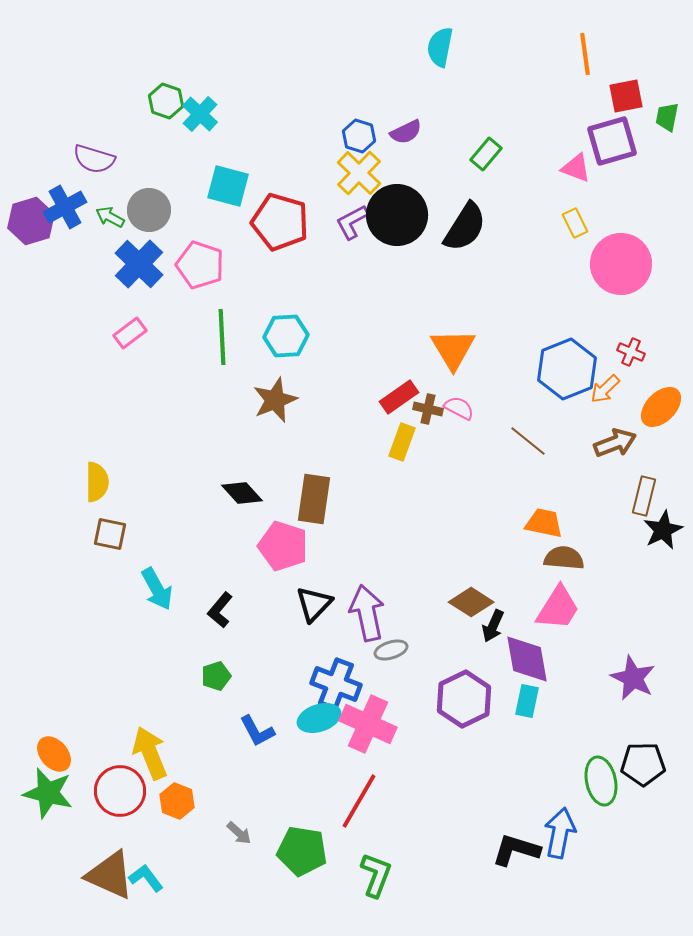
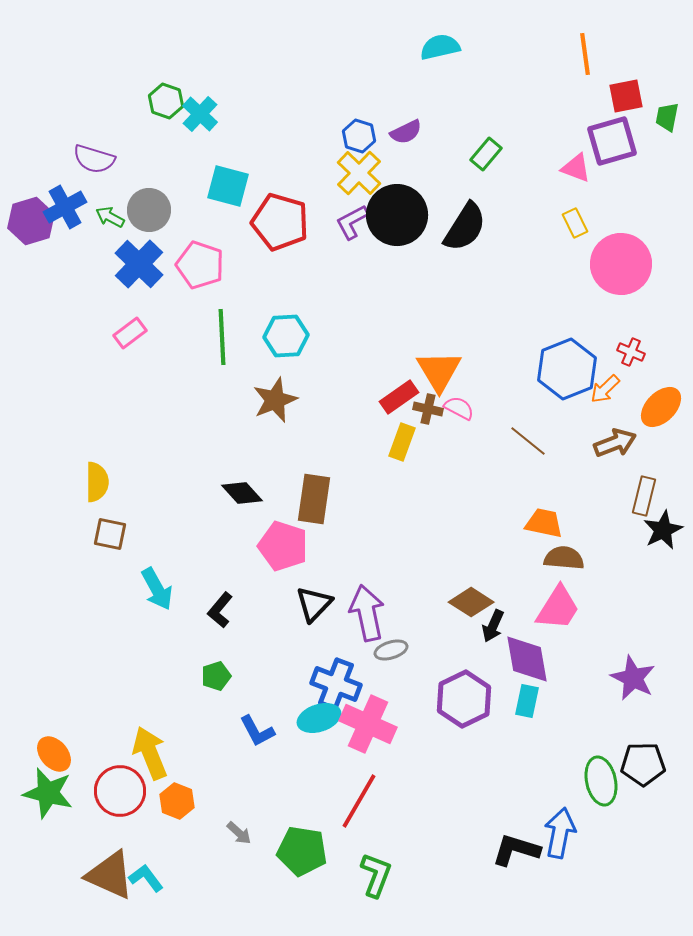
cyan semicircle at (440, 47): rotated 66 degrees clockwise
orange triangle at (453, 349): moved 14 px left, 22 px down
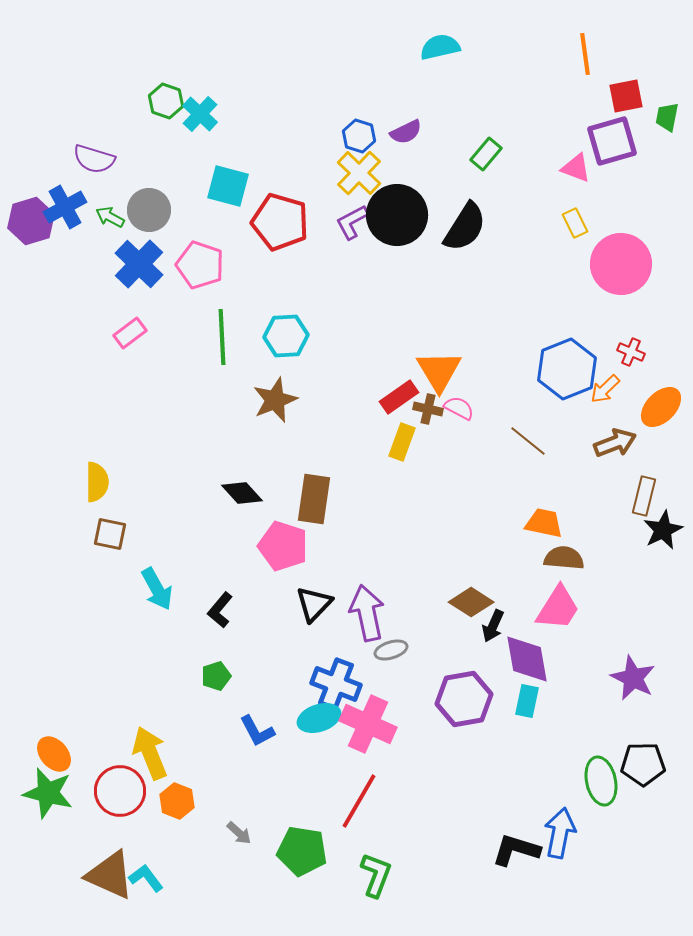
purple hexagon at (464, 699): rotated 16 degrees clockwise
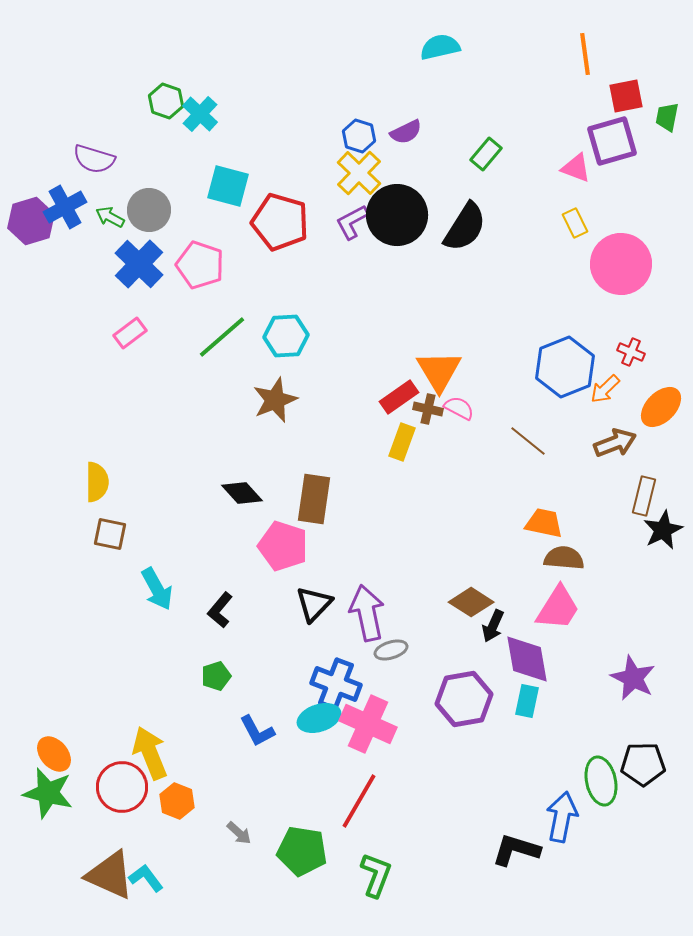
green line at (222, 337): rotated 52 degrees clockwise
blue hexagon at (567, 369): moved 2 px left, 2 px up
red circle at (120, 791): moved 2 px right, 4 px up
blue arrow at (560, 833): moved 2 px right, 16 px up
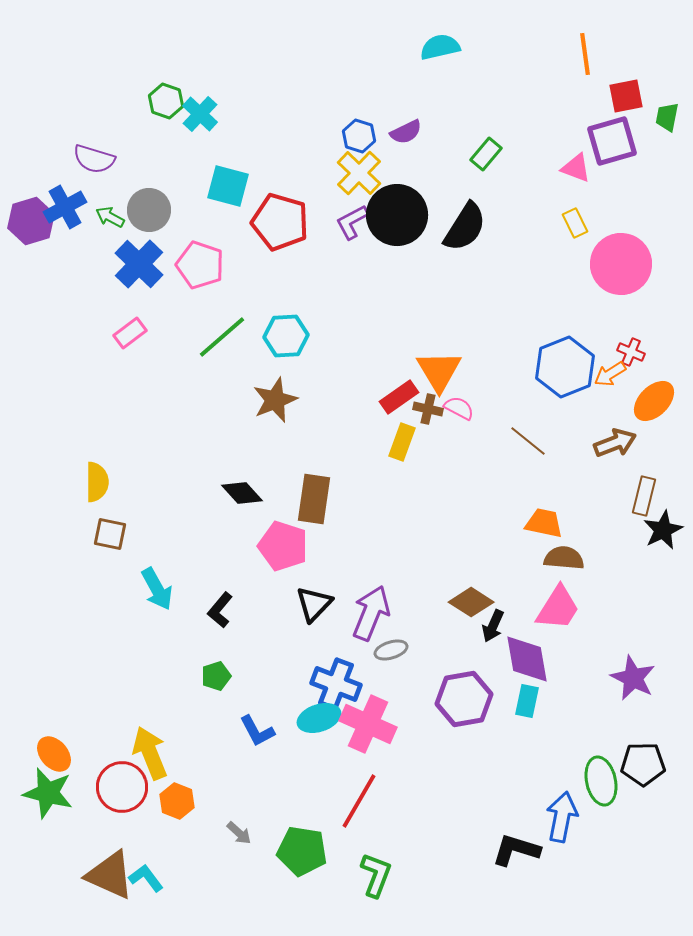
orange arrow at (605, 389): moved 5 px right, 15 px up; rotated 12 degrees clockwise
orange ellipse at (661, 407): moved 7 px left, 6 px up
purple arrow at (367, 613): moved 4 px right; rotated 34 degrees clockwise
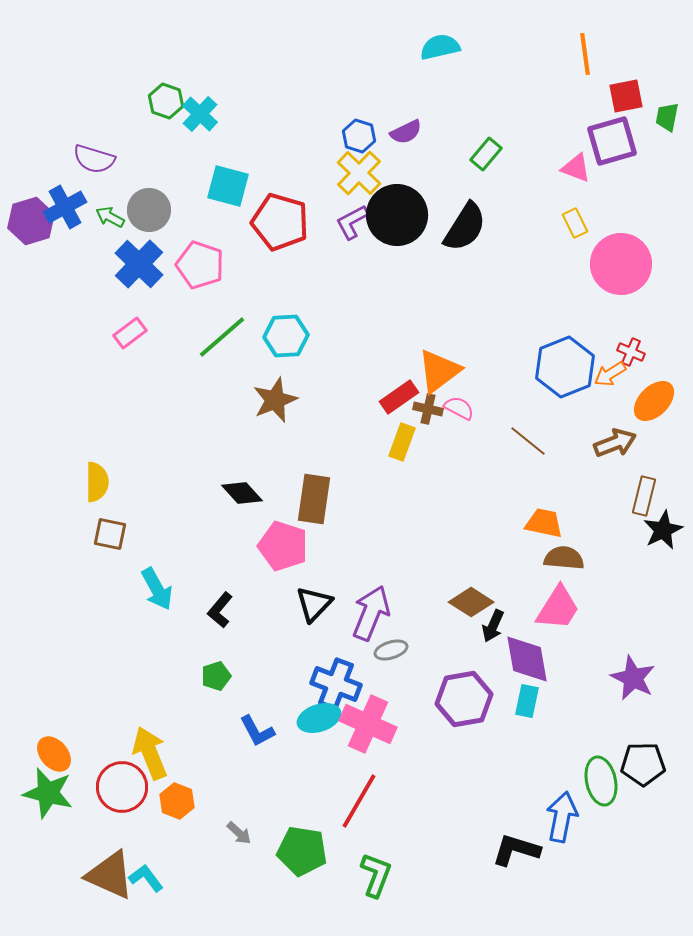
orange triangle at (439, 371): rotated 24 degrees clockwise
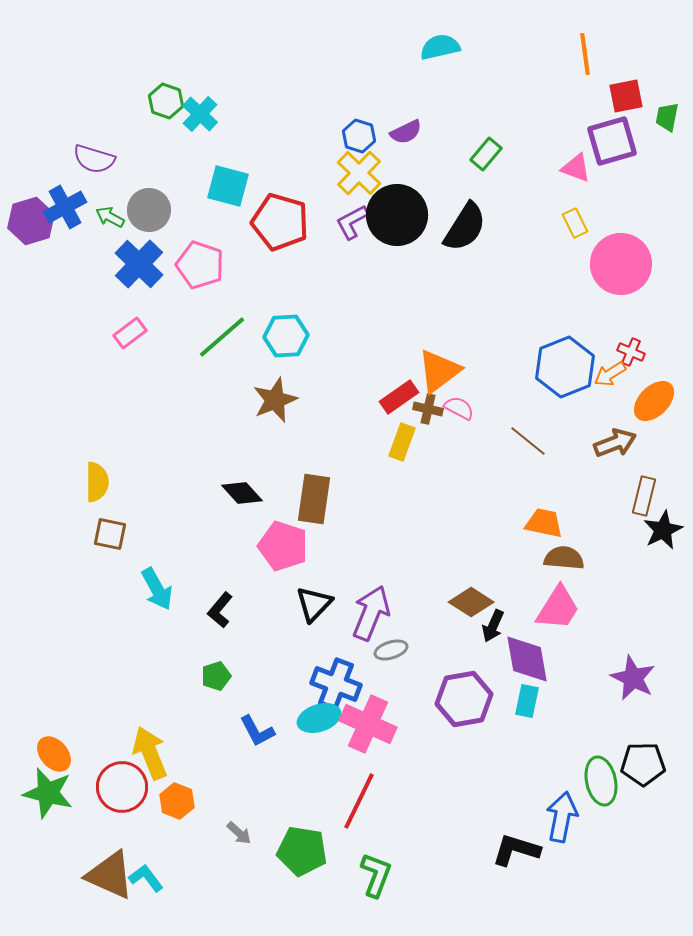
red line at (359, 801): rotated 4 degrees counterclockwise
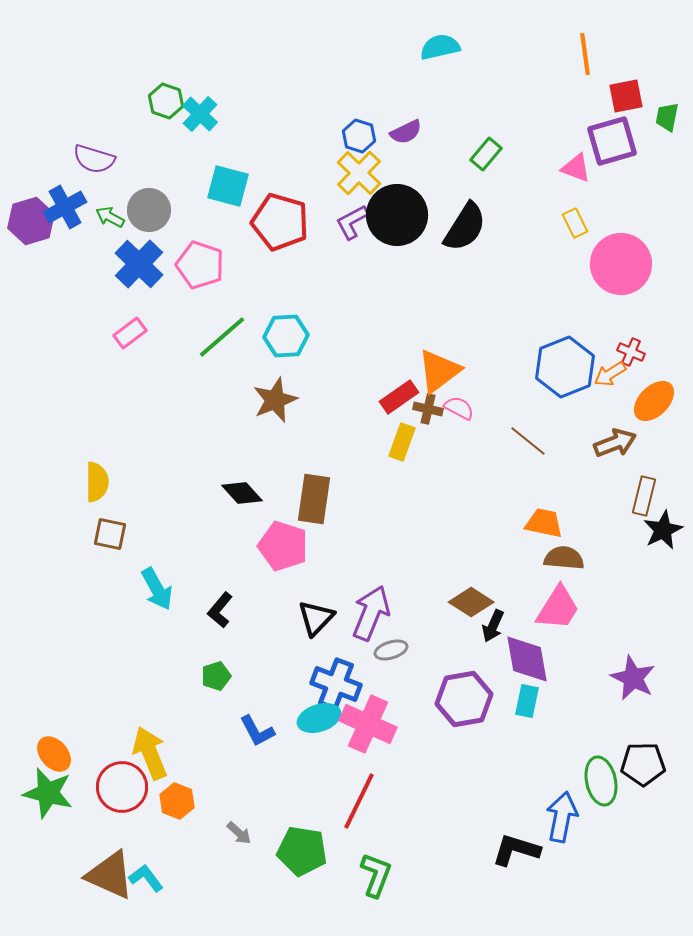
black triangle at (314, 604): moved 2 px right, 14 px down
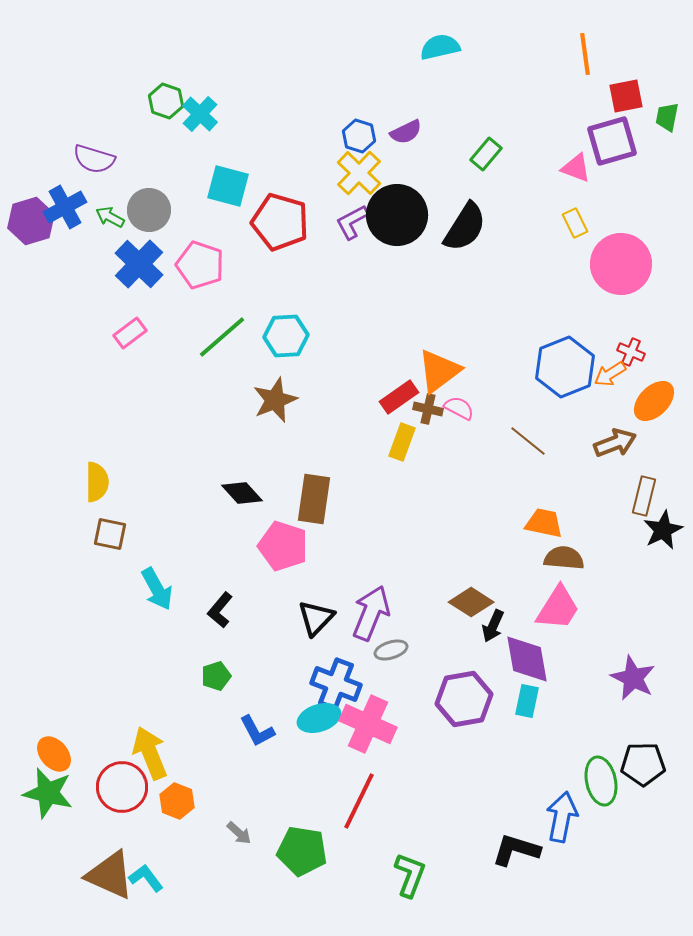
green L-shape at (376, 875): moved 34 px right
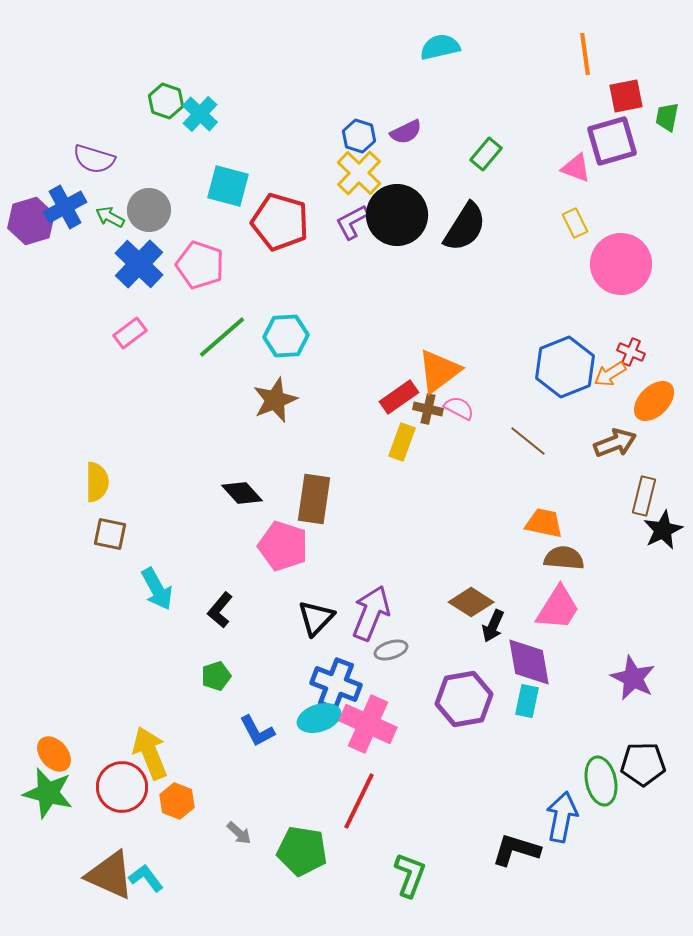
purple diamond at (527, 659): moved 2 px right, 3 px down
